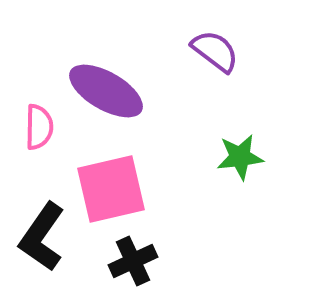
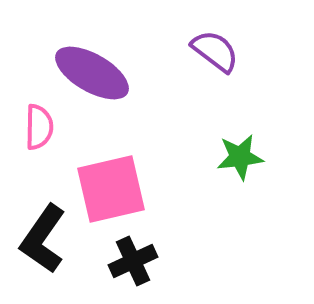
purple ellipse: moved 14 px left, 18 px up
black L-shape: moved 1 px right, 2 px down
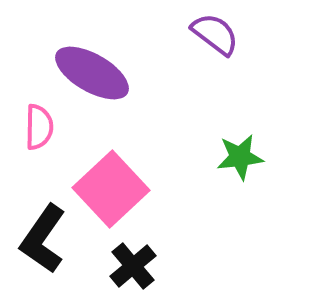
purple semicircle: moved 17 px up
pink square: rotated 30 degrees counterclockwise
black cross: moved 5 px down; rotated 15 degrees counterclockwise
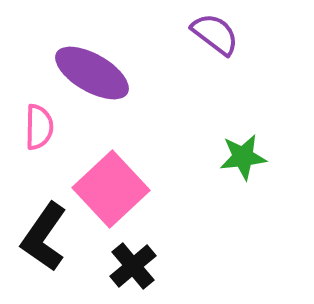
green star: moved 3 px right
black L-shape: moved 1 px right, 2 px up
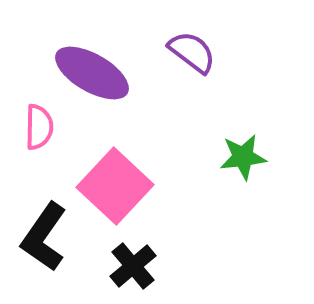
purple semicircle: moved 23 px left, 18 px down
pink square: moved 4 px right, 3 px up; rotated 4 degrees counterclockwise
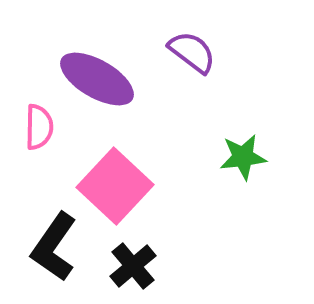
purple ellipse: moved 5 px right, 6 px down
black L-shape: moved 10 px right, 10 px down
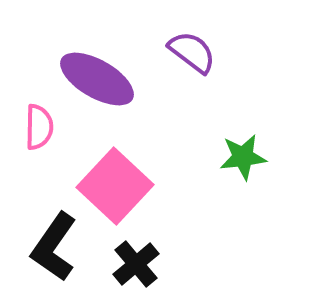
black cross: moved 3 px right, 2 px up
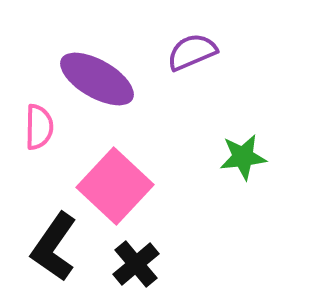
purple semicircle: rotated 60 degrees counterclockwise
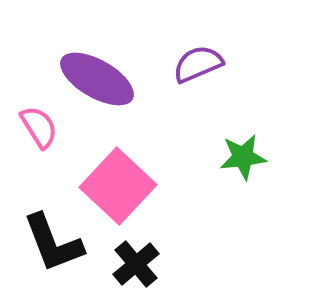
purple semicircle: moved 6 px right, 12 px down
pink semicircle: rotated 33 degrees counterclockwise
pink square: moved 3 px right
black L-shape: moved 1 px left, 4 px up; rotated 56 degrees counterclockwise
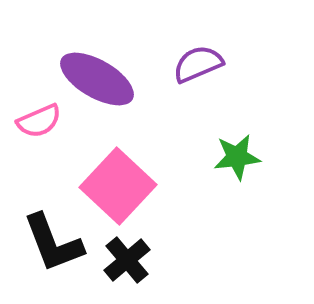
pink semicircle: moved 6 px up; rotated 99 degrees clockwise
green star: moved 6 px left
black cross: moved 9 px left, 4 px up
